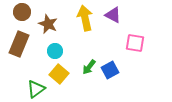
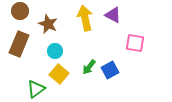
brown circle: moved 2 px left, 1 px up
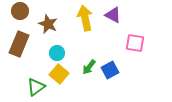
cyan circle: moved 2 px right, 2 px down
green triangle: moved 2 px up
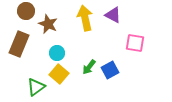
brown circle: moved 6 px right
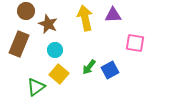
purple triangle: rotated 30 degrees counterclockwise
cyan circle: moved 2 px left, 3 px up
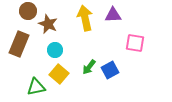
brown circle: moved 2 px right
green triangle: rotated 24 degrees clockwise
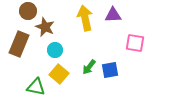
brown star: moved 3 px left, 3 px down
blue square: rotated 18 degrees clockwise
green triangle: rotated 24 degrees clockwise
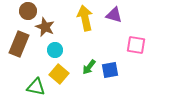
purple triangle: moved 1 px right; rotated 18 degrees clockwise
pink square: moved 1 px right, 2 px down
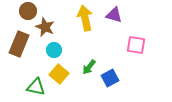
cyan circle: moved 1 px left
blue square: moved 8 px down; rotated 18 degrees counterclockwise
